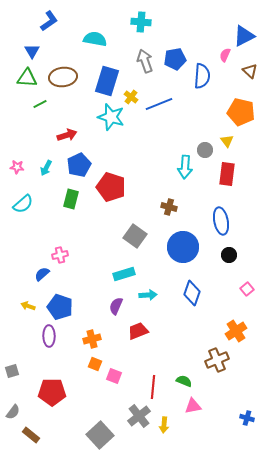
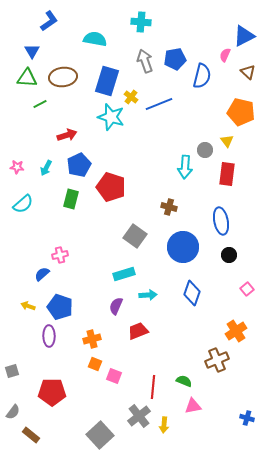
brown triangle at (250, 71): moved 2 px left, 1 px down
blue semicircle at (202, 76): rotated 10 degrees clockwise
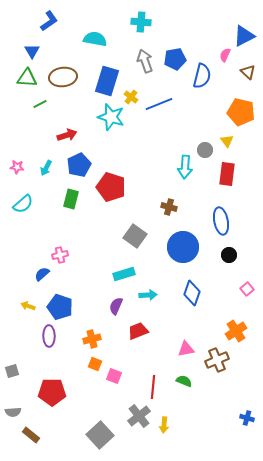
pink triangle at (193, 406): moved 7 px left, 57 px up
gray semicircle at (13, 412): rotated 49 degrees clockwise
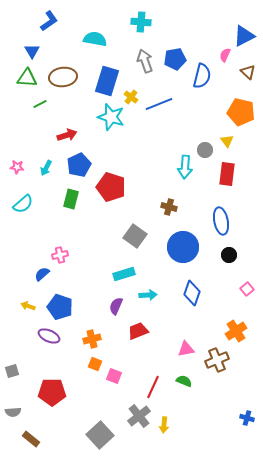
purple ellipse at (49, 336): rotated 65 degrees counterclockwise
red line at (153, 387): rotated 20 degrees clockwise
brown rectangle at (31, 435): moved 4 px down
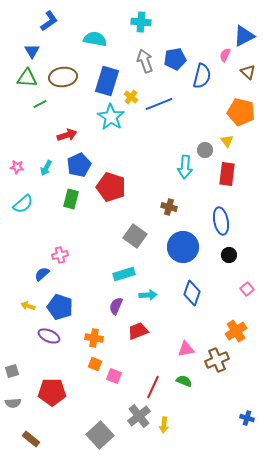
cyan star at (111, 117): rotated 16 degrees clockwise
orange cross at (92, 339): moved 2 px right, 1 px up; rotated 24 degrees clockwise
gray semicircle at (13, 412): moved 9 px up
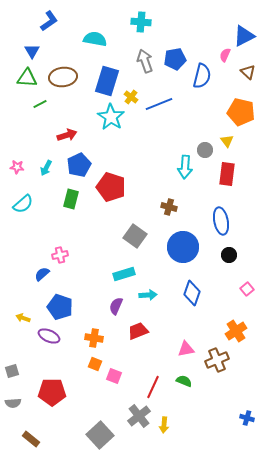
yellow arrow at (28, 306): moved 5 px left, 12 px down
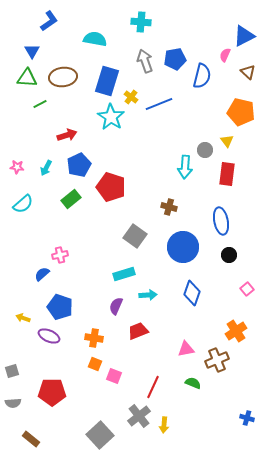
green rectangle at (71, 199): rotated 36 degrees clockwise
green semicircle at (184, 381): moved 9 px right, 2 px down
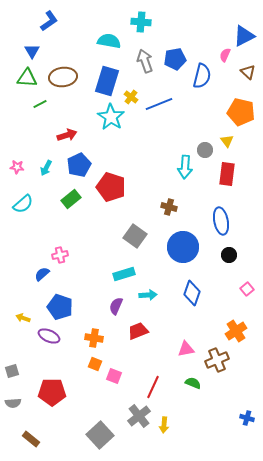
cyan semicircle at (95, 39): moved 14 px right, 2 px down
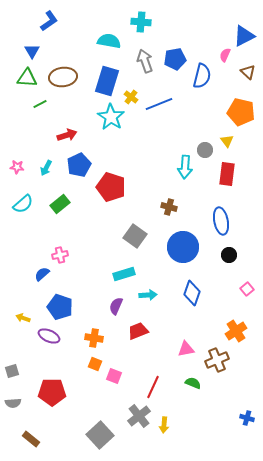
green rectangle at (71, 199): moved 11 px left, 5 px down
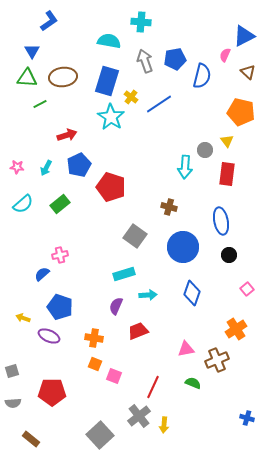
blue line at (159, 104): rotated 12 degrees counterclockwise
orange cross at (236, 331): moved 2 px up
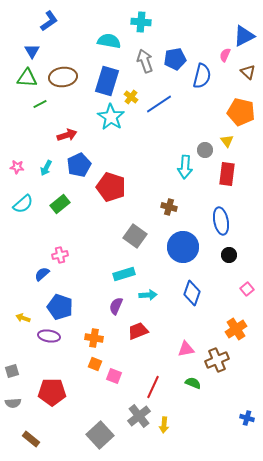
purple ellipse at (49, 336): rotated 15 degrees counterclockwise
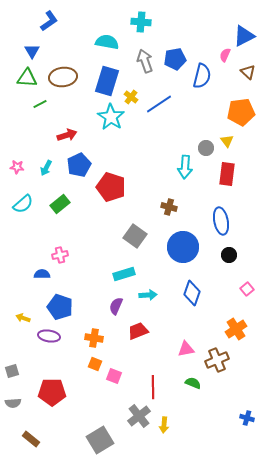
cyan semicircle at (109, 41): moved 2 px left, 1 px down
orange pentagon at (241, 112): rotated 20 degrees counterclockwise
gray circle at (205, 150): moved 1 px right, 2 px up
blue semicircle at (42, 274): rotated 42 degrees clockwise
red line at (153, 387): rotated 25 degrees counterclockwise
gray square at (100, 435): moved 5 px down; rotated 12 degrees clockwise
